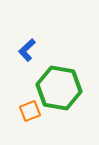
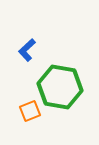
green hexagon: moved 1 px right, 1 px up
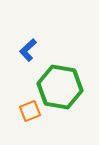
blue L-shape: moved 1 px right
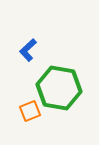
green hexagon: moved 1 px left, 1 px down
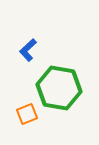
orange square: moved 3 px left, 3 px down
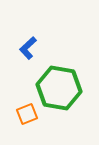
blue L-shape: moved 2 px up
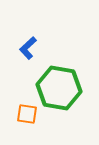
orange square: rotated 30 degrees clockwise
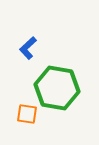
green hexagon: moved 2 px left
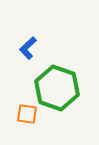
green hexagon: rotated 9 degrees clockwise
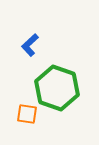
blue L-shape: moved 2 px right, 3 px up
